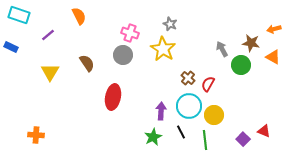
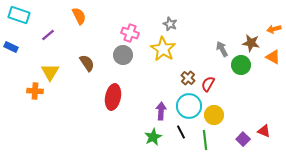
orange cross: moved 1 px left, 44 px up
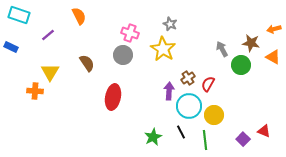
brown cross: rotated 16 degrees clockwise
purple arrow: moved 8 px right, 20 px up
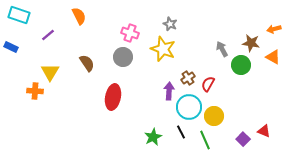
yellow star: rotated 10 degrees counterclockwise
gray circle: moved 2 px down
cyan circle: moved 1 px down
yellow circle: moved 1 px down
green line: rotated 18 degrees counterclockwise
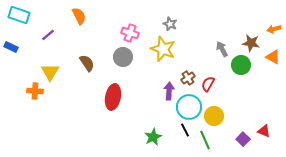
black line: moved 4 px right, 2 px up
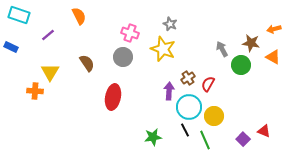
green star: rotated 18 degrees clockwise
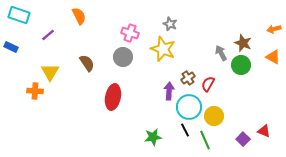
brown star: moved 8 px left; rotated 12 degrees clockwise
gray arrow: moved 1 px left, 4 px down
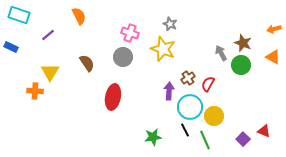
cyan circle: moved 1 px right
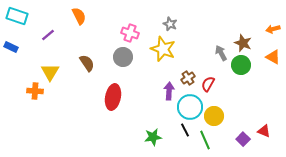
cyan rectangle: moved 2 px left, 1 px down
orange arrow: moved 1 px left
